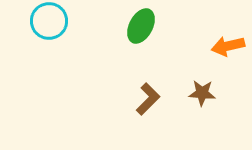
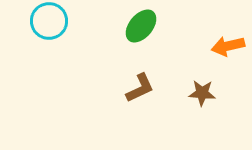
green ellipse: rotated 12 degrees clockwise
brown L-shape: moved 8 px left, 11 px up; rotated 20 degrees clockwise
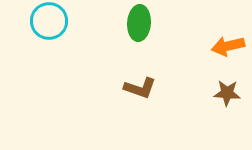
green ellipse: moved 2 px left, 3 px up; rotated 36 degrees counterclockwise
brown L-shape: rotated 44 degrees clockwise
brown star: moved 25 px right
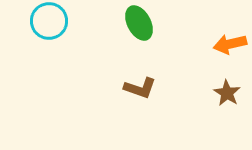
green ellipse: rotated 32 degrees counterclockwise
orange arrow: moved 2 px right, 2 px up
brown star: rotated 28 degrees clockwise
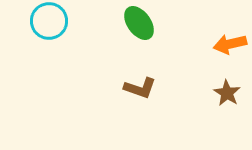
green ellipse: rotated 8 degrees counterclockwise
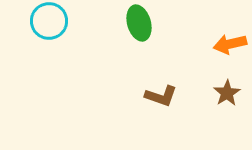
green ellipse: rotated 20 degrees clockwise
brown L-shape: moved 21 px right, 8 px down
brown star: rotated 8 degrees clockwise
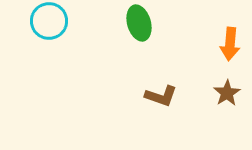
orange arrow: rotated 72 degrees counterclockwise
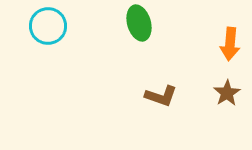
cyan circle: moved 1 px left, 5 px down
